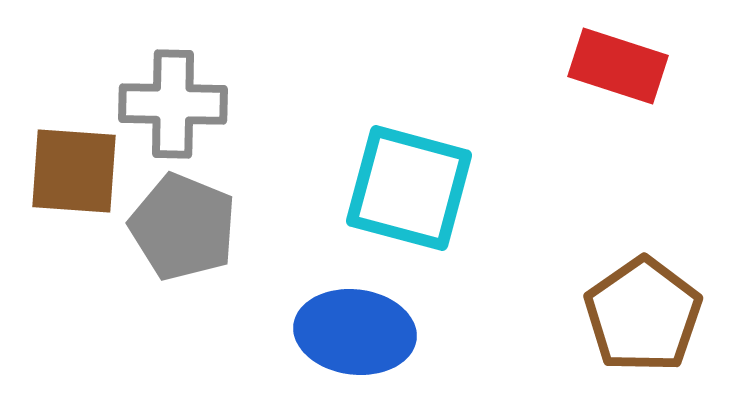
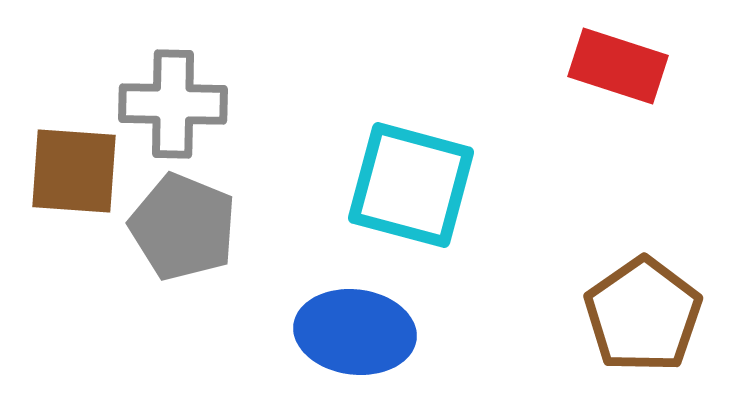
cyan square: moved 2 px right, 3 px up
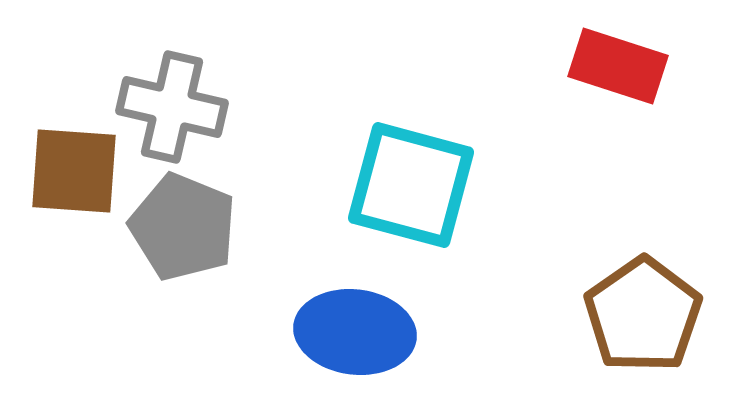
gray cross: moved 1 px left, 3 px down; rotated 12 degrees clockwise
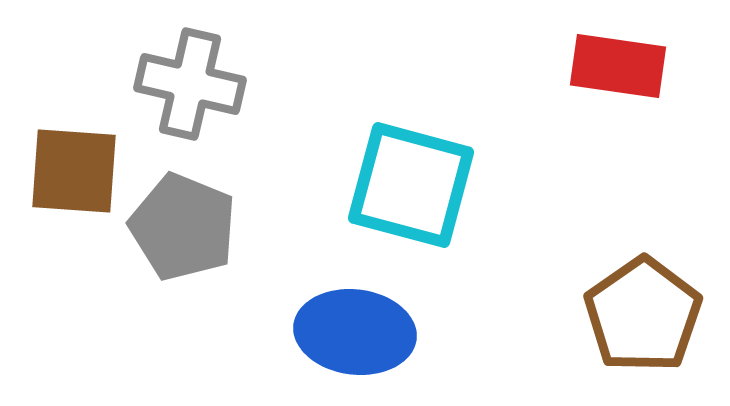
red rectangle: rotated 10 degrees counterclockwise
gray cross: moved 18 px right, 23 px up
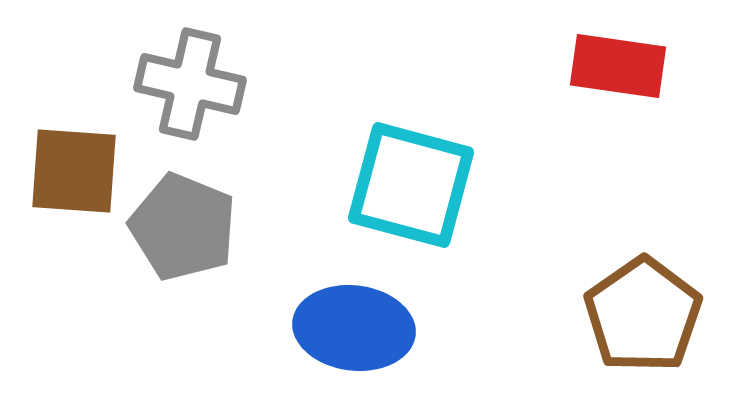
blue ellipse: moved 1 px left, 4 px up
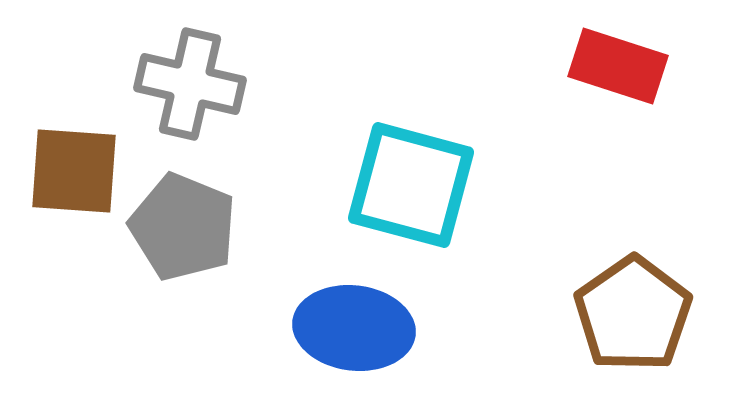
red rectangle: rotated 10 degrees clockwise
brown pentagon: moved 10 px left, 1 px up
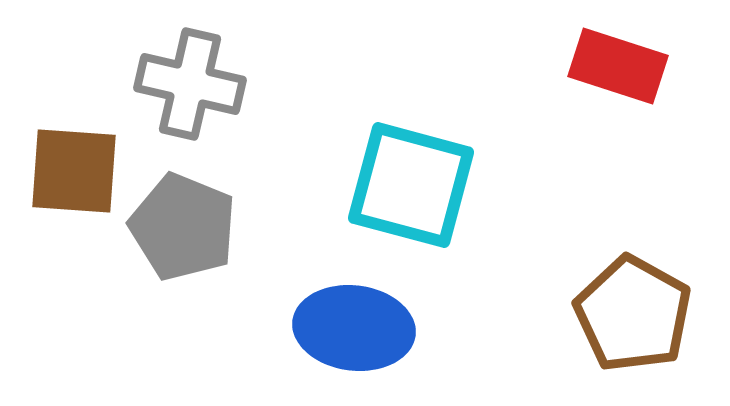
brown pentagon: rotated 8 degrees counterclockwise
